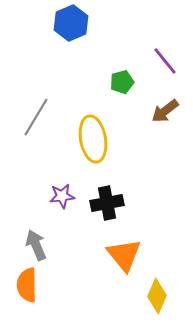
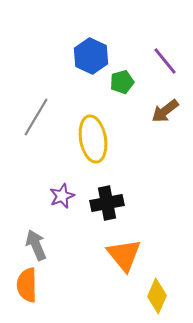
blue hexagon: moved 20 px right, 33 px down; rotated 12 degrees counterclockwise
purple star: rotated 15 degrees counterclockwise
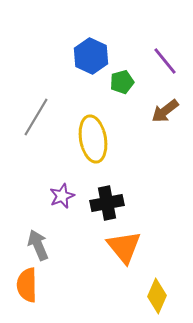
gray arrow: moved 2 px right
orange triangle: moved 8 px up
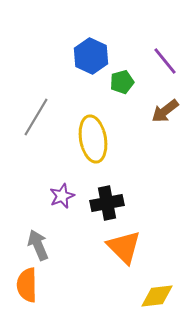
orange triangle: rotated 6 degrees counterclockwise
yellow diamond: rotated 60 degrees clockwise
